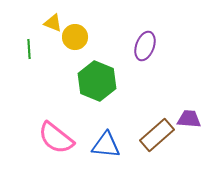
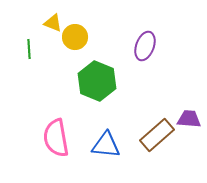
pink semicircle: rotated 42 degrees clockwise
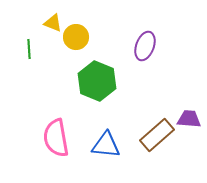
yellow circle: moved 1 px right
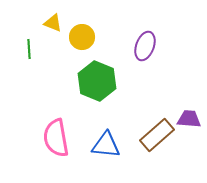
yellow circle: moved 6 px right
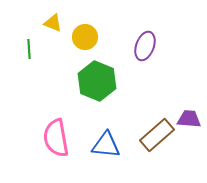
yellow circle: moved 3 px right
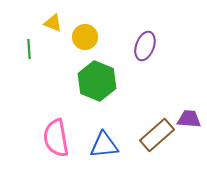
blue triangle: moved 2 px left; rotated 12 degrees counterclockwise
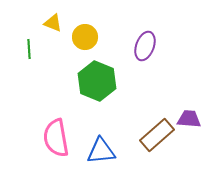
blue triangle: moved 3 px left, 6 px down
